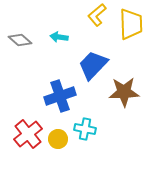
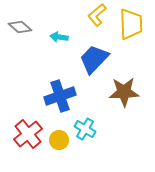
gray diamond: moved 13 px up
blue trapezoid: moved 1 px right, 6 px up
cyan cross: rotated 20 degrees clockwise
yellow circle: moved 1 px right, 1 px down
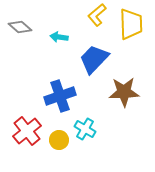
red cross: moved 1 px left, 3 px up
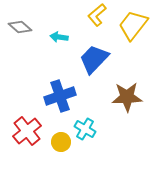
yellow trapezoid: moved 2 px right, 1 px down; rotated 140 degrees counterclockwise
brown star: moved 3 px right, 5 px down
yellow circle: moved 2 px right, 2 px down
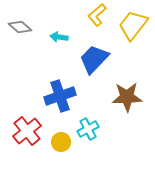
cyan cross: moved 3 px right; rotated 30 degrees clockwise
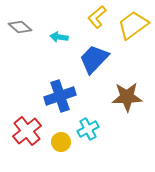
yellow L-shape: moved 2 px down
yellow trapezoid: rotated 16 degrees clockwise
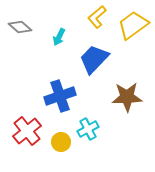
cyan arrow: rotated 72 degrees counterclockwise
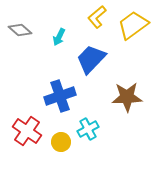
gray diamond: moved 3 px down
blue trapezoid: moved 3 px left
red cross: rotated 16 degrees counterclockwise
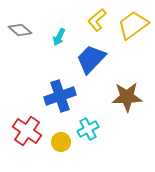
yellow L-shape: moved 3 px down
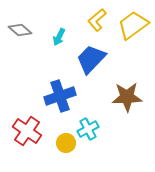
yellow circle: moved 5 px right, 1 px down
